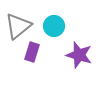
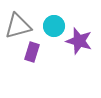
gray triangle: rotated 24 degrees clockwise
purple star: moved 14 px up
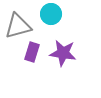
cyan circle: moved 3 px left, 12 px up
purple star: moved 16 px left, 12 px down; rotated 8 degrees counterclockwise
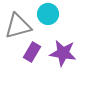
cyan circle: moved 3 px left
purple rectangle: rotated 12 degrees clockwise
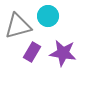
cyan circle: moved 2 px down
